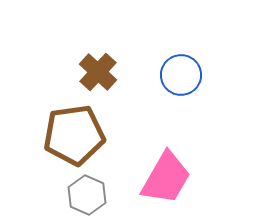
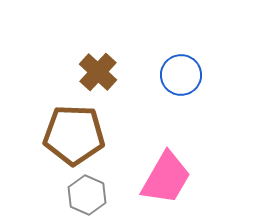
brown pentagon: rotated 10 degrees clockwise
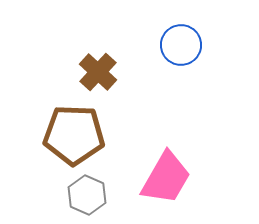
blue circle: moved 30 px up
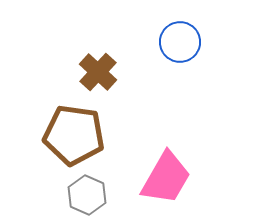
blue circle: moved 1 px left, 3 px up
brown pentagon: rotated 6 degrees clockwise
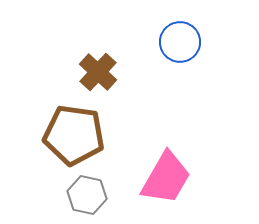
gray hexagon: rotated 12 degrees counterclockwise
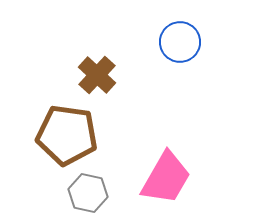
brown cross: moved 1 px left, 3 px down
brown pentagon: moved 7 px left
gray hexagon: moved 1 px right, 2 px up
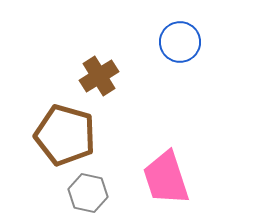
brown cross: moved 2 px right, 1 px down; rotated 15 degrees clockwise
brown pentagon: moved 2 px left; rotated 8 degrees clockwise
pink trapezoid: rotated 132 degrees clockwise
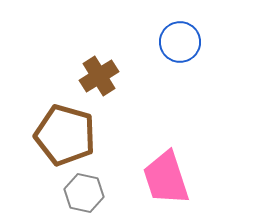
gray hexagon: moved 4 px left
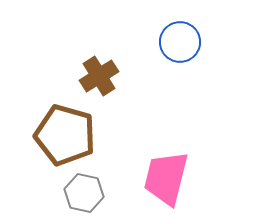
pink trapezoid: rotated 32 degrees clockwise
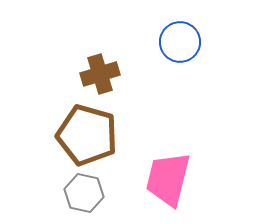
brown cross: moved 1 px right, 2 px up; rotated 15 degrees clockwise
brown pentagon: moved 22 px right
pink trapezoid: moved 2 px right, 1 px down
